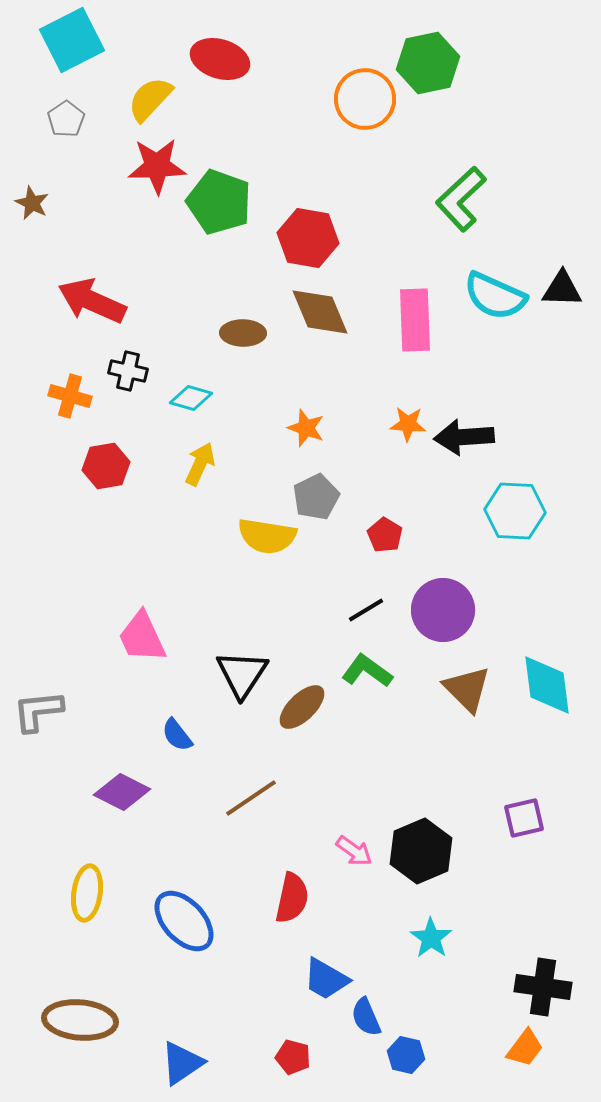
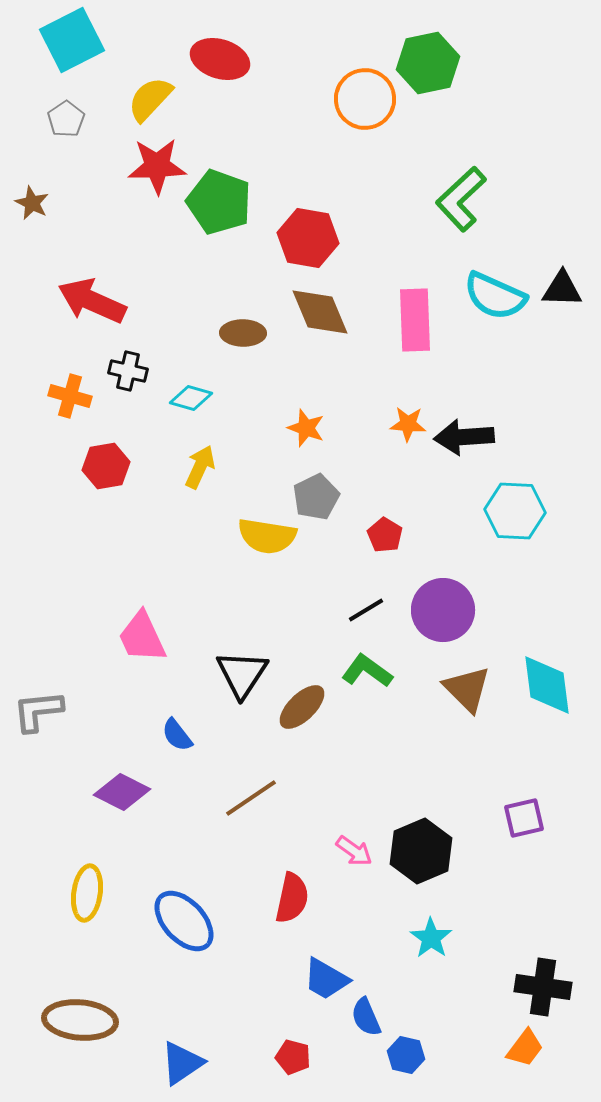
yellow arrow at (200, 464): moved 3 px down
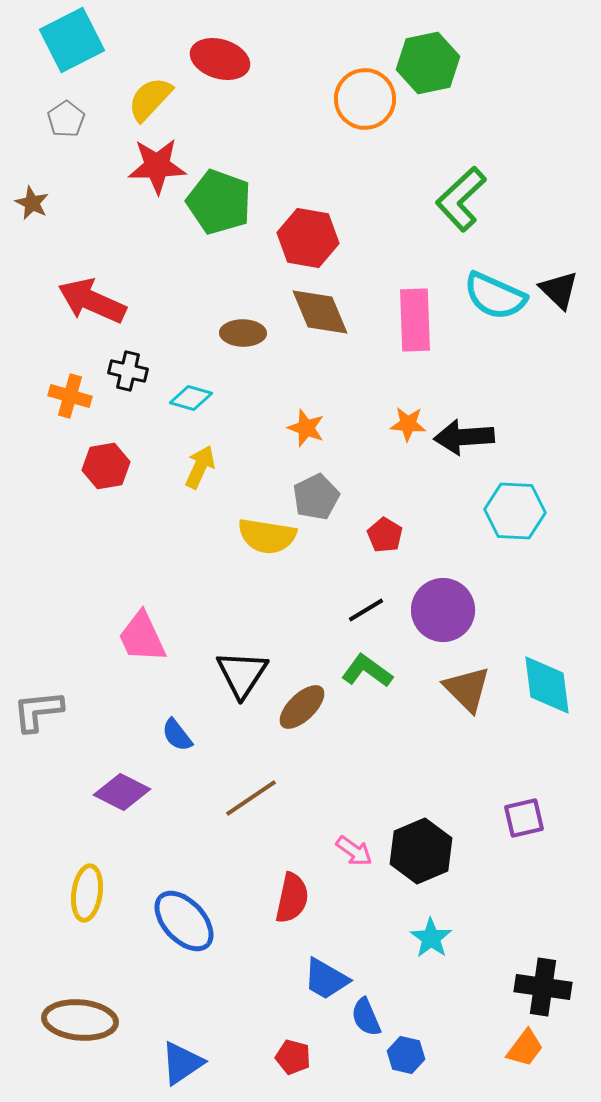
black triangle at (562, 289): moved 3 px left, 1 px down; rotated 42 degrees clockwise
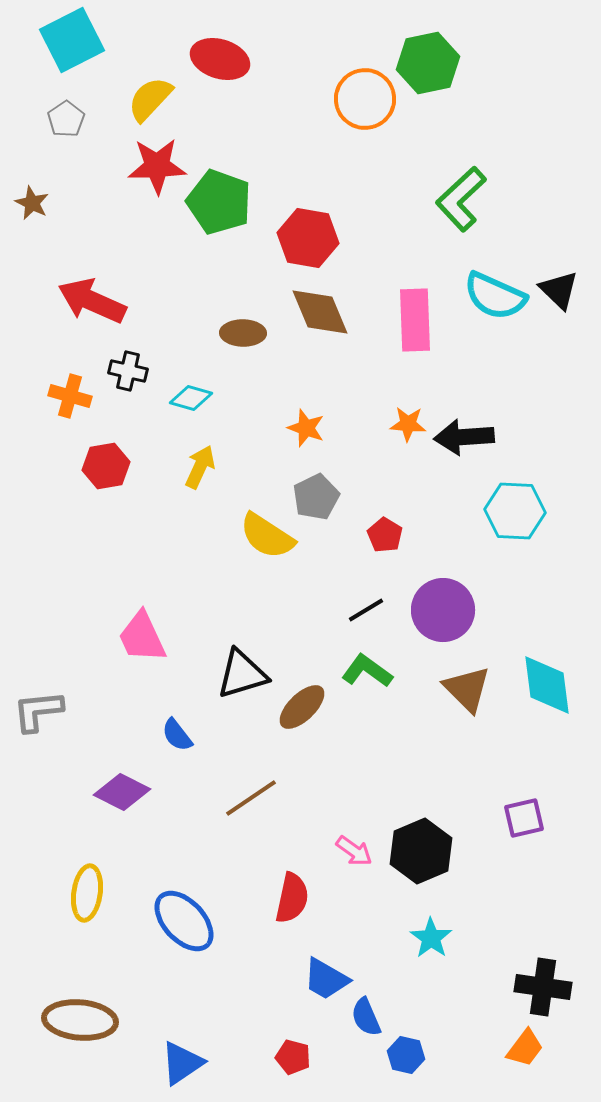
yellow semicircle at (267, 536): rotated 24 degrees clockwise
black triangle at (242, 674): rotated 40 degrees clockwise
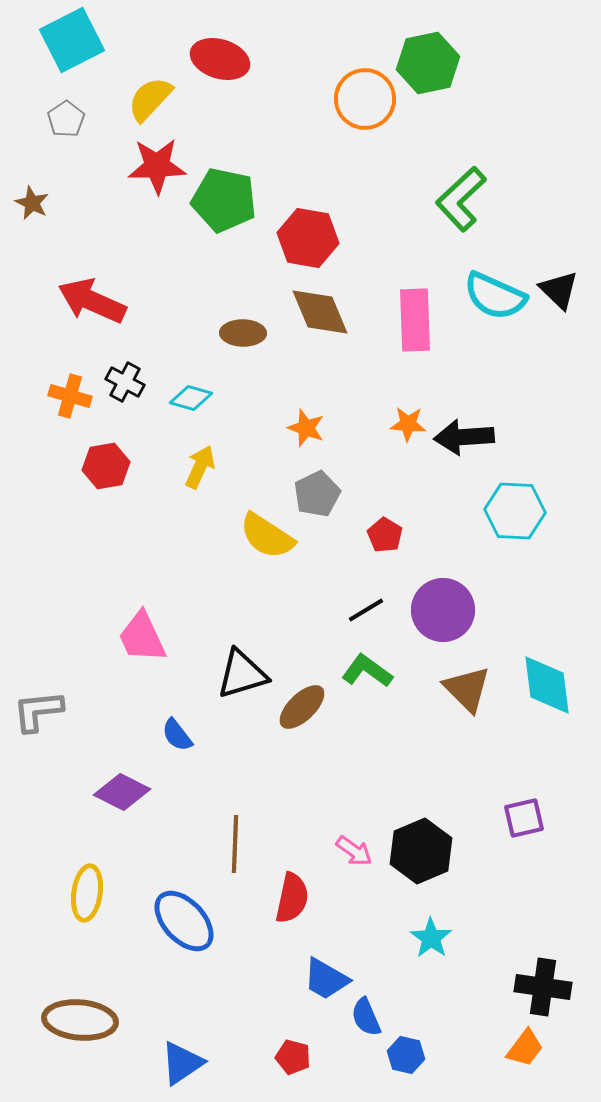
green pentagon at (219, 202): moved 5 px right, 2 px up; rotated 8 degrees counterclockwise
black cross at (128, 371): moved 3 px left, 11 px down; rotated 15 degrees clockwise
gray pentagon at (316, 497): moved 1 px right, 3 px up
brown line at (251, 798): moved 16 px left, 46 px down; rotated 54 degrees counterclockwise
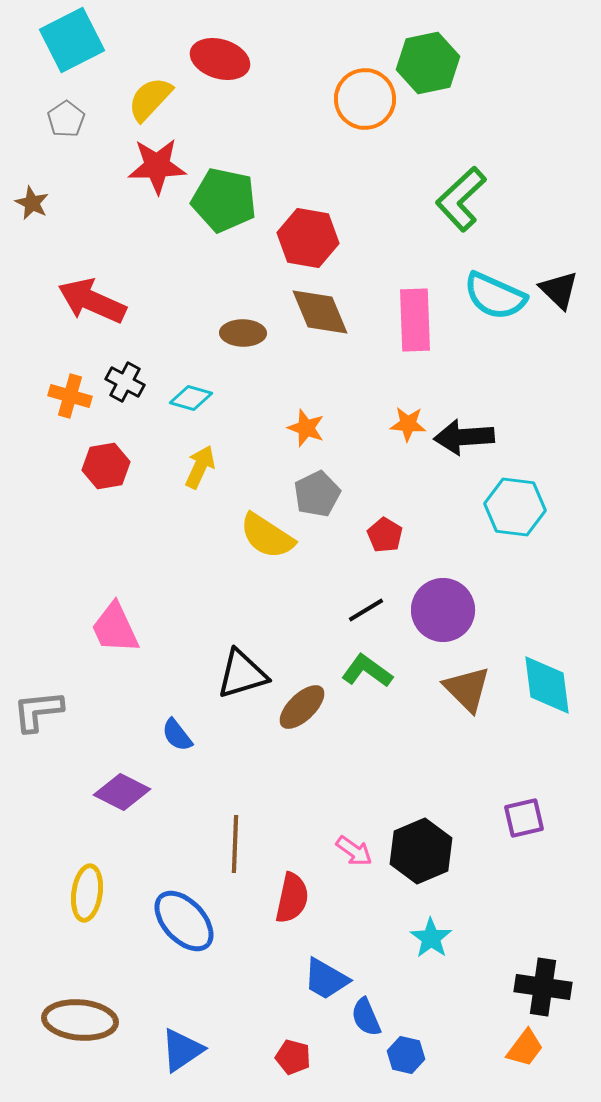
cyan hexagon at (515, 511): moved 4 px up; rotated 4 degrees clockwise
pink trapezoid at (142, 637): moved 27 px left, 9 px up
blue triangle at (182, 1063): moved 13 px up
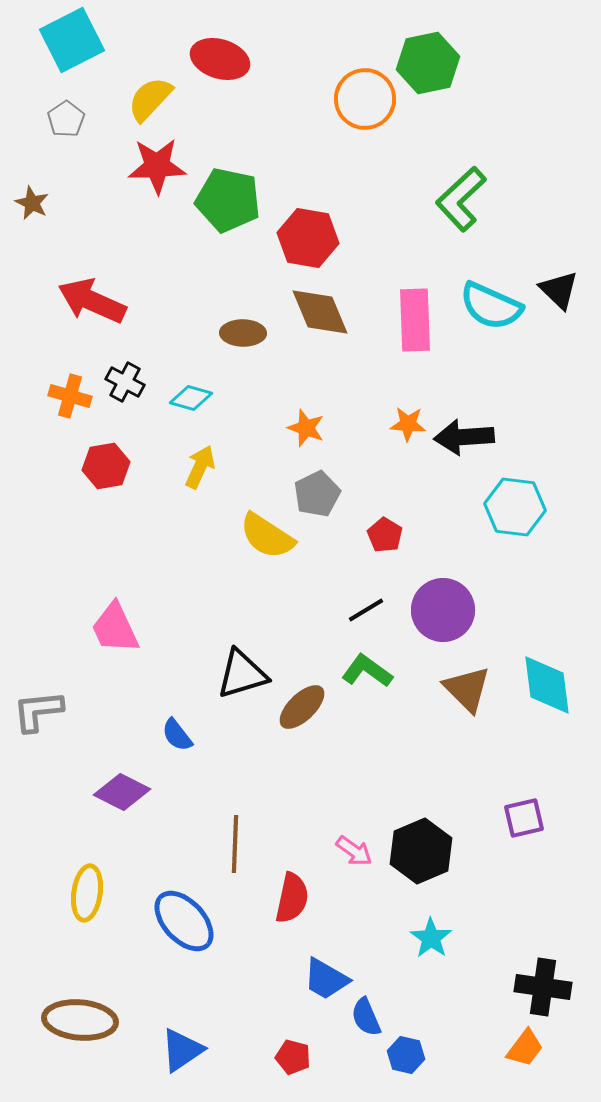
green pentagon at (224, 200): moved 4 px right
cyan semicircle at (495, 296): moved 4 px left, 10 px down
